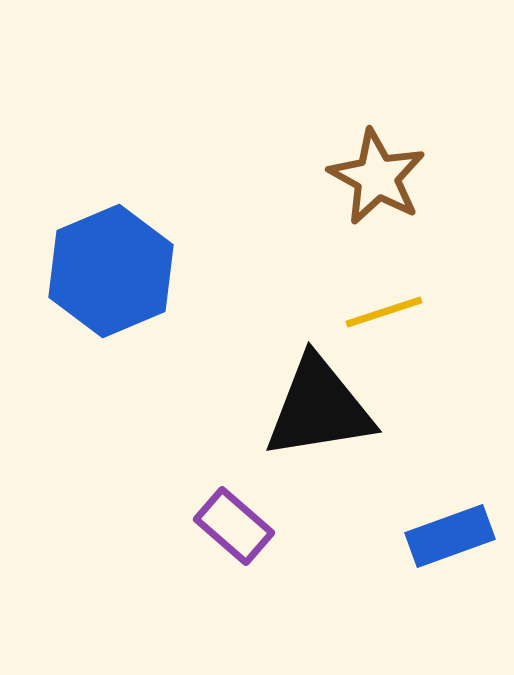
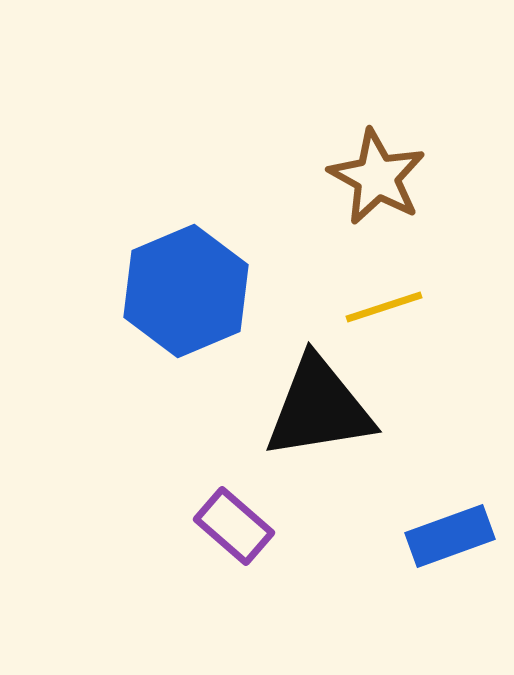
blue hexagon: moved 75 px right, 20 px down
yellow line: moved 5 px up
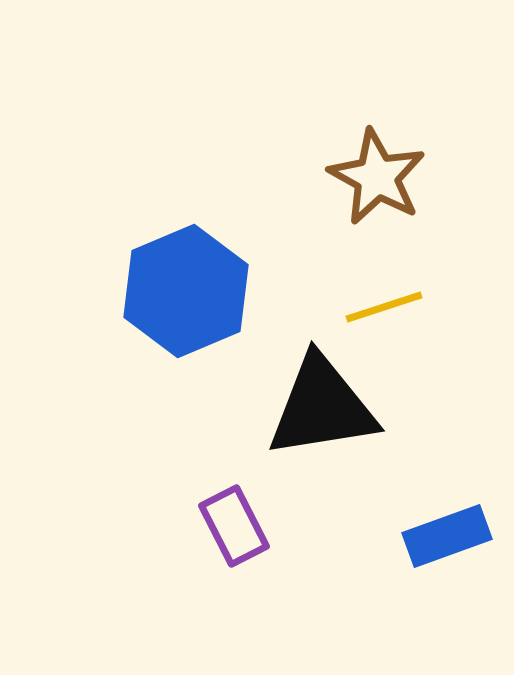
black triangle: moved 3 px right, 1 px up
purple rectangle: rotated 22 degrees clockwise
blue rectangle: moved 3 px left
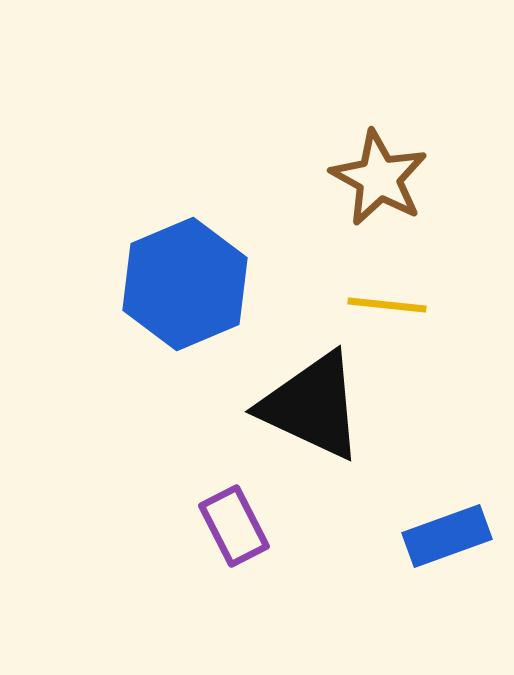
brown star: moved 2 px right, 1 px down
blue hexagon: moved 1 px left, 7 px up
yellow line: moved 3 px right, 2 px up; rotated 24 degrees clockwise
black triangle: moved 10 px left, 1 px up; rotated 34 degrees clockwise
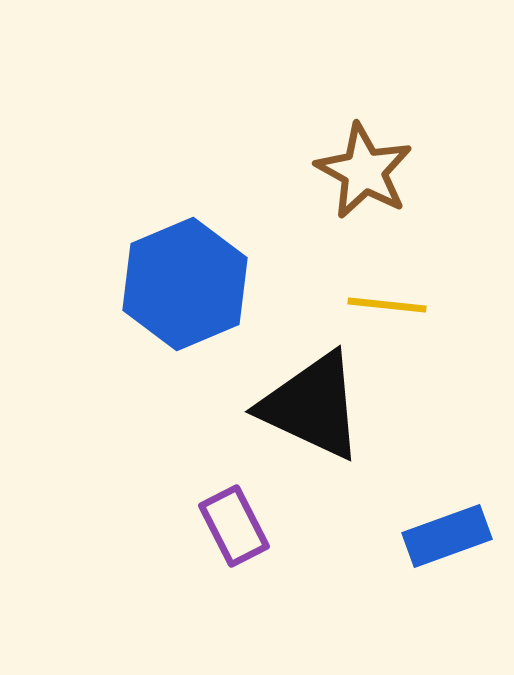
brown star: moved 15 px left, 7 px up
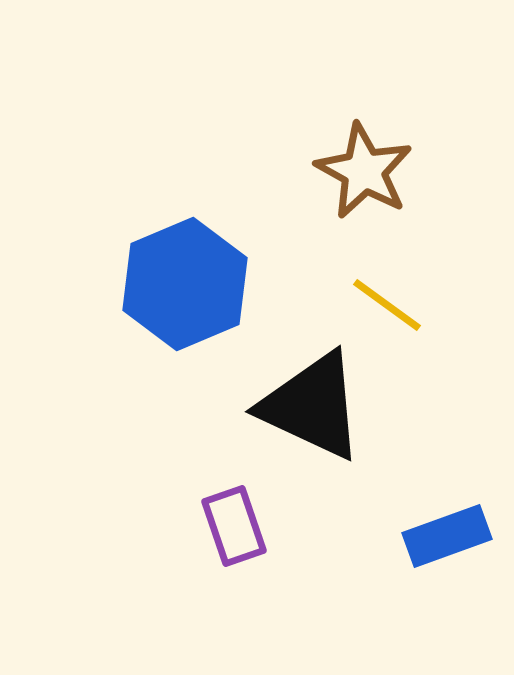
yellow line: rotated 30 degrees clockwise
purple rectangle: rotated 8 degrees clockwise
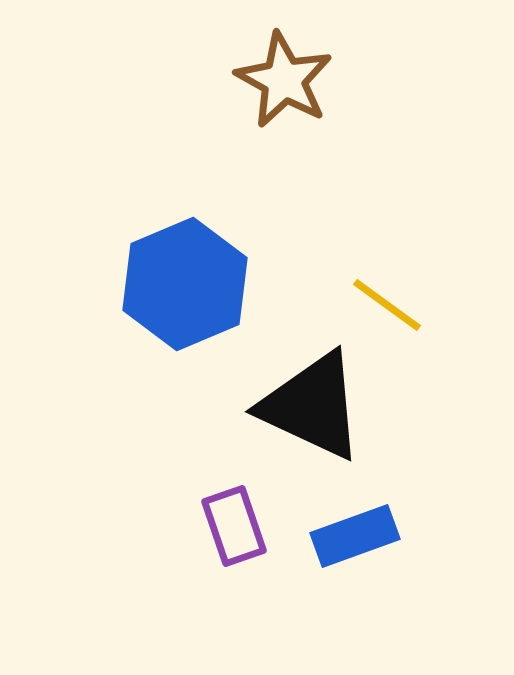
brown star: moved 80 px left, 91 px up
blue rectangle: moved 92 px left
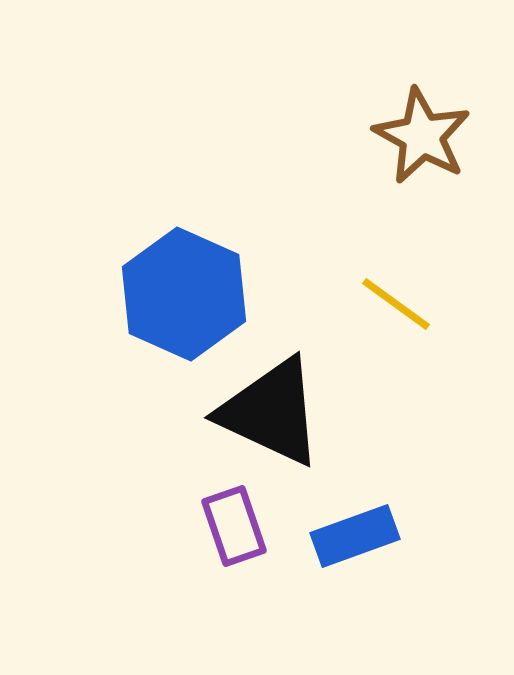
brown star: moved 138 px right, 56 px down
blue hexagon: moved 1 px left, 10 px down; rotated 13 degrees counterclockwise
yellow line: moved 9 px right, 1 px up
black triangle: moved 41 px left, 6 px down
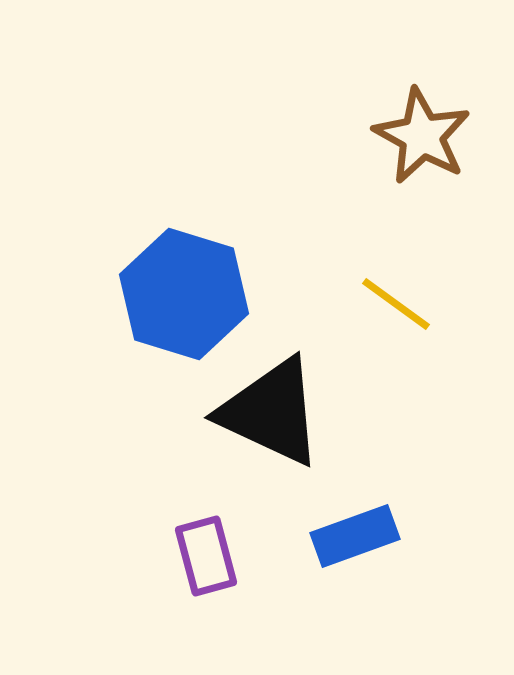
blue hexagon: rotated 7 degrees counterclockwise
purple rectangle: moved 28 px left, 30 px down; rotated 4 degrees clockwise
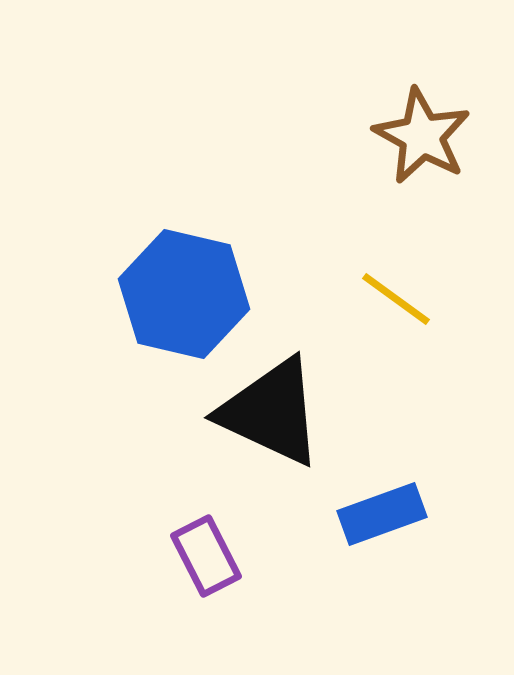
blue hexagon: rotated 4 degrees counterclockwise
yellow line: moved 5 px up
blue rectangle: moved 27 px right, 22 px up
purple rectangle: rotated 12 degrees counterclockwise
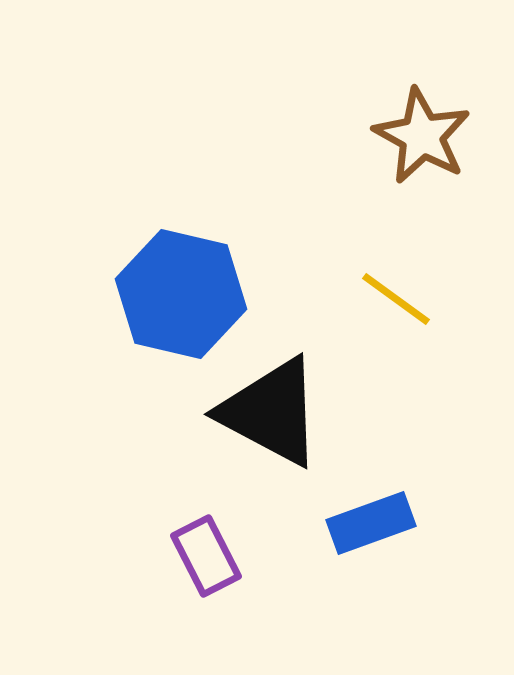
blue hexagon: moved 3 px left
black triangle: rotated 3 degrees clockwise
blue rectangle: moved 11 px left, 9 px down
